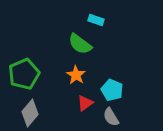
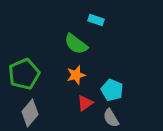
green semicircle: moved 4 px left
orange star: rotated 24 degrees clockwise
gray semicircle: moved 1 px down
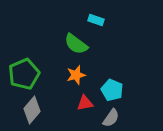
red triangle: rotated 24 degrees clockwise
gray diamond: moved 2 px right, 3 px up
gray semicircle: rotated 114 degrees counterclockwise
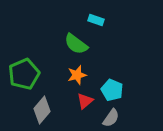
orange star: moved 1 px right
red triangle: moved 2 px up; rotated 30 degrees counterclockwise
gray diamond: moved 10 px right
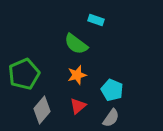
red triangle: moved 7 px left, 5 px down
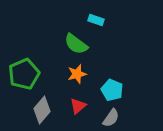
orange star: moved 1 px up
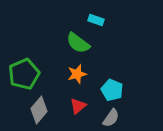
green semicircle: moved 2 px right, 1 px up
gray diamond: moved 3 px left
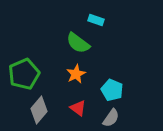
orange star: moved 1 px left; rotated 12 degrees counterclockwise
red triangle: moved 2 px down; rotated 42 degrees counterclockwise
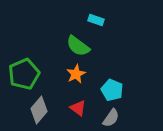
green semicircle: moved 3 px down
